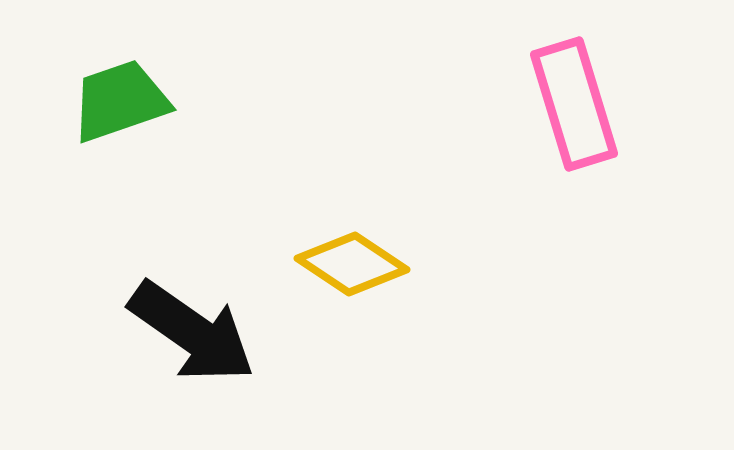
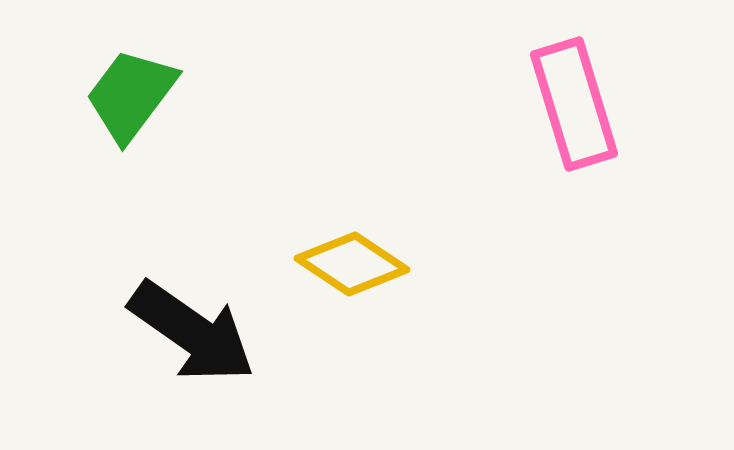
green trapezoid: moved 11 px right, 6 px up; rotated 34 degrees counterclockwise
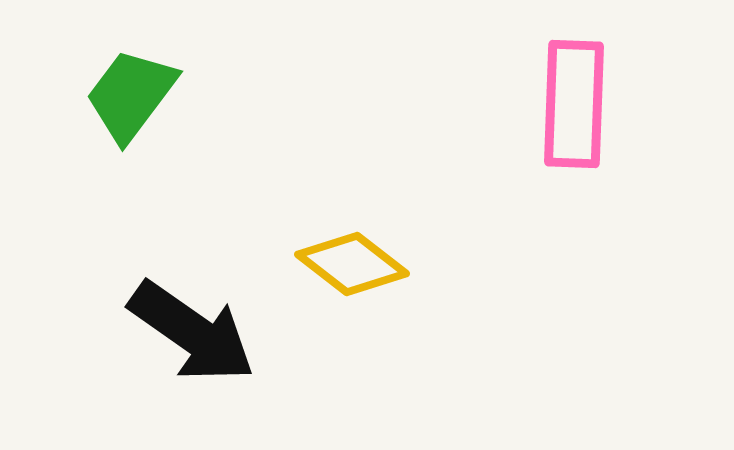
pink rectangle: rotated 19 degrees clockwise
yellow diamond: rotated 4 degrees clockwise
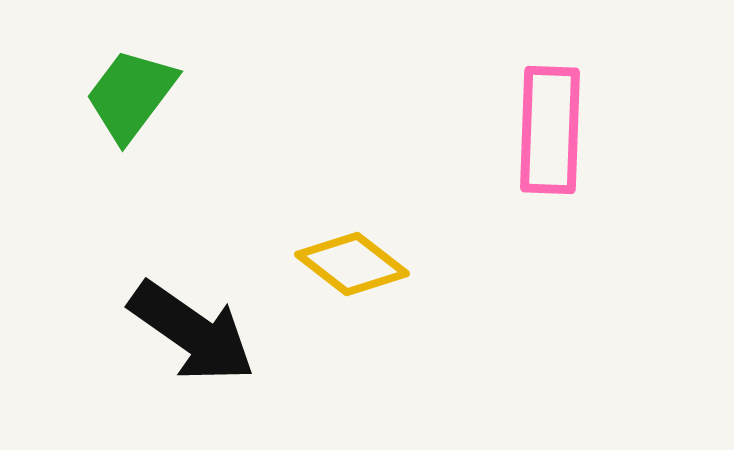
pink rectangle: moved 24 px left, 26 px down
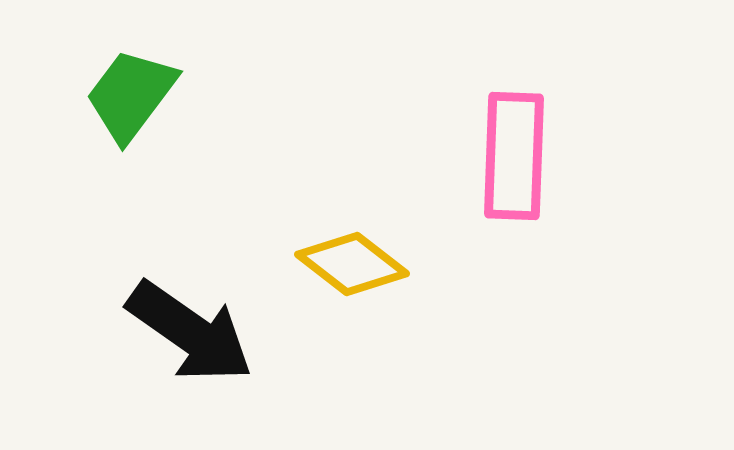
pink rectangle: moved 36 px left, 26 px down
black arrow: moved 2 px left
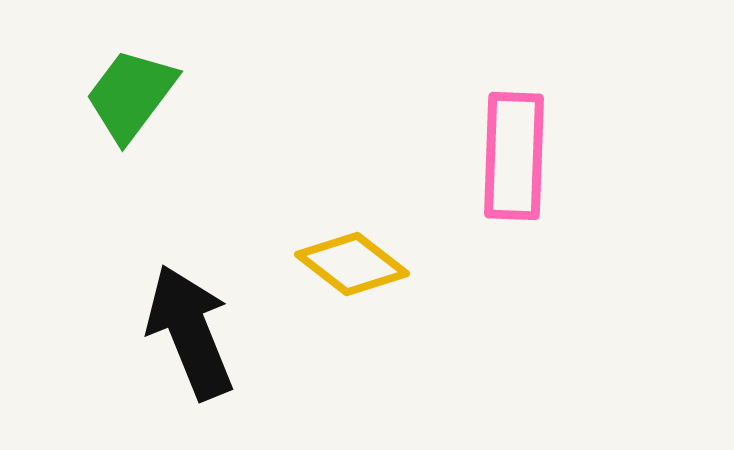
black arrow: rotated 147 degrees counterclockwise
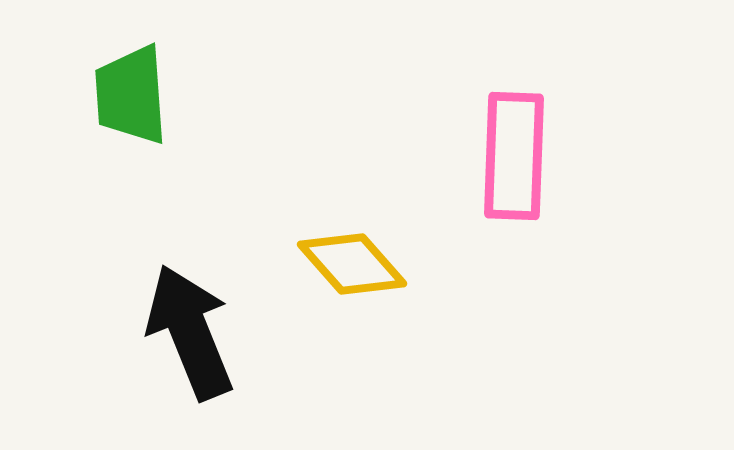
green trapezoid: rotated 41 degrees counterclockwise
yellow diamond: rotated 11 degrees clockwise
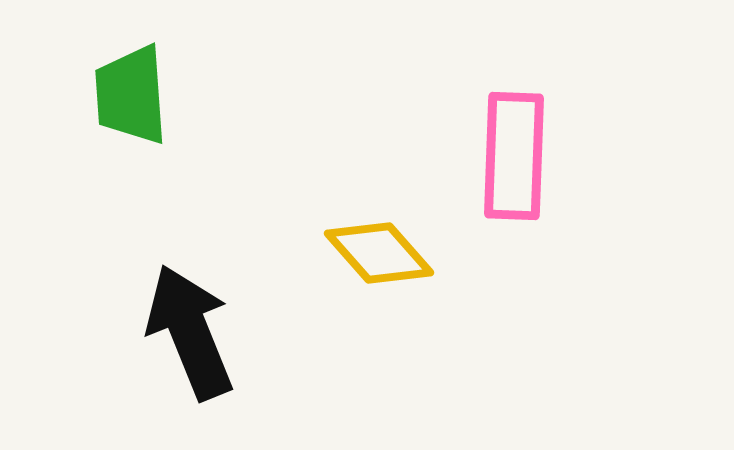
yellow diamond: moved 27 px right, 11 px up
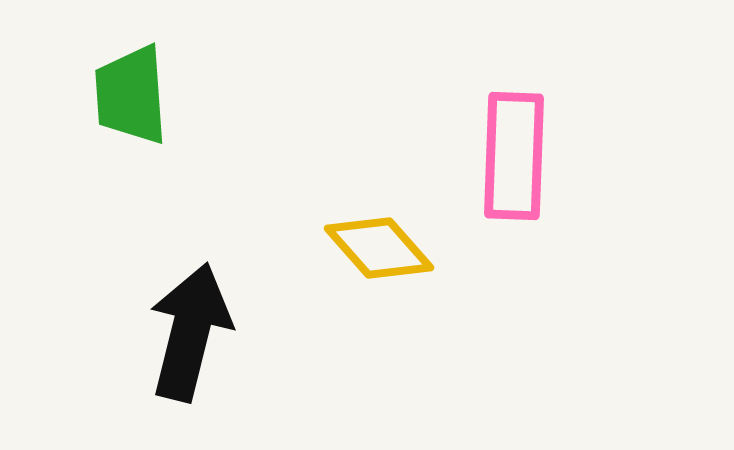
yellow diamond: moved 5 px up
black arrow: rotated 36 degrees clockwise
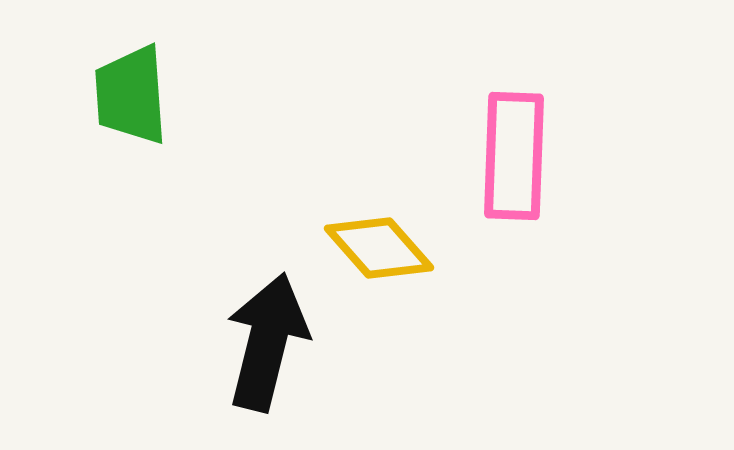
black arrow: moved 77 px right, 10 px down
